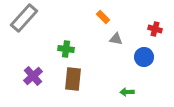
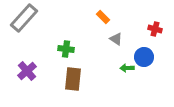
gray triangle: rotated 24 degrees clockwise
purple cross: moved 6 px left, 5 px up
green arrow: moved 24 px up
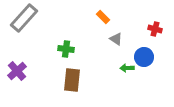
purple cross: moved 10 px left
brown rectangle: moved 1 px left, 1 px down
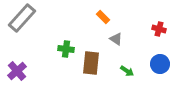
gray rectangle: moved 2 px left
red cross: moved 4 px right
blue circle: moved 16 px right, 7 px down
green arrow: moved 3 px down; rotated 144 degrees counterclockwise
brown rectangle: moved 19 px right, 17 px up
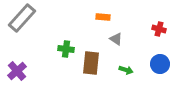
orange rectangle: rotated 40 degrees counterclockwise
green arrow: moved 1 px left, 1 px up; rotated 16 degrees counterclockwise
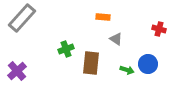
green cross: rotated 28 degrees counterclockwise
blue circle: moved 12 px left
green arrow: moved 1 px right
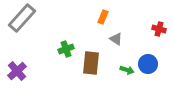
orange rectangle: rotated 72 degrees counterclockwise
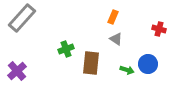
orange rectangle: moved 10 px right
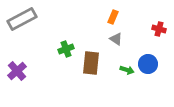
gray rectangle: moved 1 px down; rotated 20 degrees clockwise
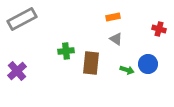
orange rectangle: rotated 56 degrees clockwise
green cross: moved 2 px down; rotated 14 degrees clockwise
